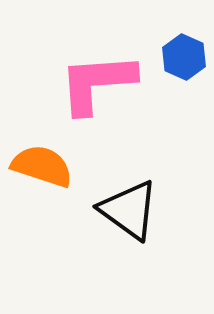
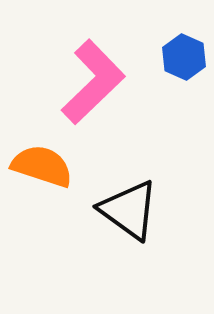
pink L-shape: moved 4 px left, 1 px up; rotated 140 degrees clockwise
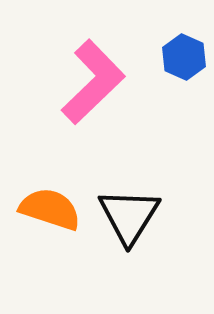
orange semicircle: moved 8 px right, 43 px down
black triangle: moved 6 px down; rotated 26 degrees clockwise
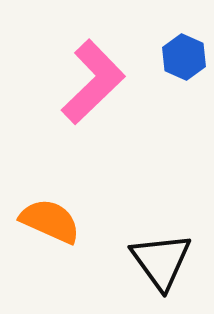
orange semicircle: moved 12 px down; rotated 6 degrees clockwise
black triangle: moved 32 px right, 45 px down; rotated 8 degrees counterclockwise
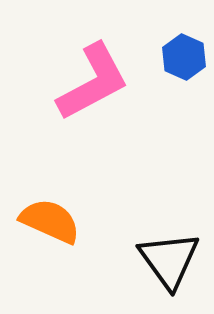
pink L-shape: rotated 16 degrees clockwise
black triangle: moved 8 px right, 1 px up
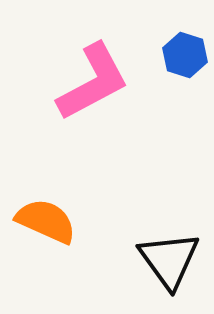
blue hexagon: moved 1 px right, 2 px up; rotated 6 degrees counterclockwise
orange semicircle: moved 4 px left
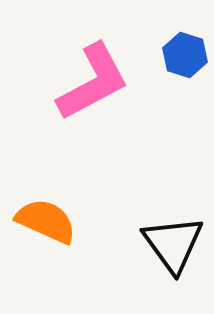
black triangle: moved 4 px right, 16 px up
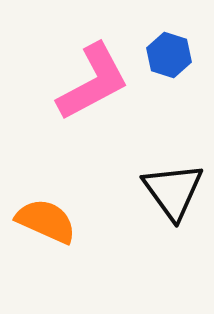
blue hexagon: moved 16 px left
black triangle: moved 53 px up
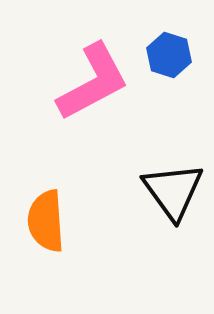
orange semicircle: rotated 118 degrees counterclockwise
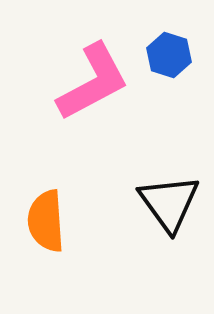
black triangle: moved 4 px left, 12 px down
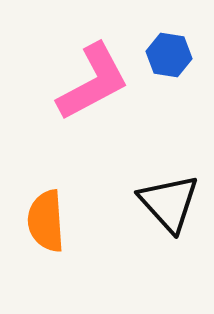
blue hexagon: rotated 9 degrees counterclockwise
black triangle: rotated 6 degrees counterclockwise
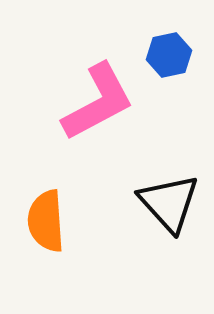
blue hexagon: rotated 21 degrees counterclockwise
pink L-shape: moved 5 px right, 20 px down
